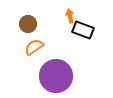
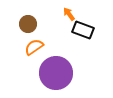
orange arrow: moved 1 px left, 2 px up; rotated 24 degrees counterclockwise
purple circle: moved 3 px up
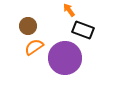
orange arrow: moved 4 px up
brown circle: moved 2 px down
purple circle: moved 9 px right, 15 px up
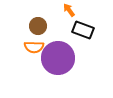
brown circle: moved 10 px right
orange semicircle: rotated 144 degrees counterclockwise
purple circle: moved 7 px left
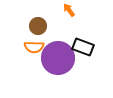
black rectangle: moved 17 px down
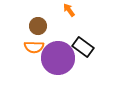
black rectangle: rotated 15 degrees clockwise
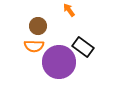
orange semicircle: moved 1 px up
purple circle: moved 1 px right, 4 px down
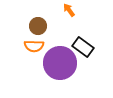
purple circle: moved 1 px right, 1 px down
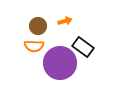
orange arrow: moved 4 px left, 11 px down; rotated 112 degrees clockwise
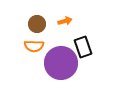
brown circle: moved 1 px left, 2 px up
black rectangle: rotated 35 degrees clockwise
purple circle: moved 1 px right
